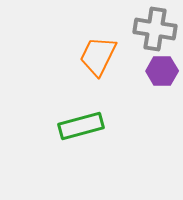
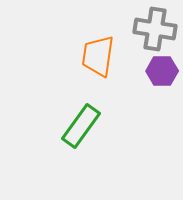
orange trapezoid: rotated 18 degrees counterclockwise
green rectangle: rotated 39 degrees counterclockwise
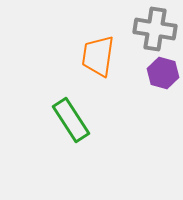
purple hexagon: moved 1 px right, 2 px down; rotated 16 degrees clockwise
green rectangle: moved 10 px left, 6 px up; rotated 69 degrees counterclockwise
